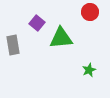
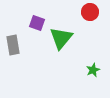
purple square: rotated 21 degrees counterclockwise
green triangle: rotated 45 degrees counterclockwise
green star: moved 4 px right
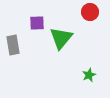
purple square: rotated 21 degrees counterclockwise
green star: moved 4 px left, 5 px down
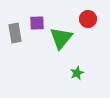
red circle: moved 2 px left, 7 px down
gray rectangle: moved 2 px right, 12 px up
green star: moved 12 px left, 2 px up
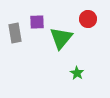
purple square: moved 1 px up
green star: rotated 16 degrees counterclockwise
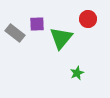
purple square: moved 2 px down
gray rectangle: rotated 42 degrees counterclockwise
green star: rotated 16 degrees clockwise
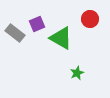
red circle: moved 2 px right
purple square: rotated 21 degrees counterclockwise
green triangle: rotated 40 degrees counterclockwise
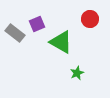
green triangle: moved 4 px down
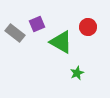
red circle: moved 2 px left, 8 px down
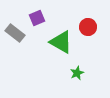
purple square: moved 6 px up
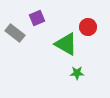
green triangle: moved 5 px right, 2 px down
green star: rotated 24 degrees clockwise
